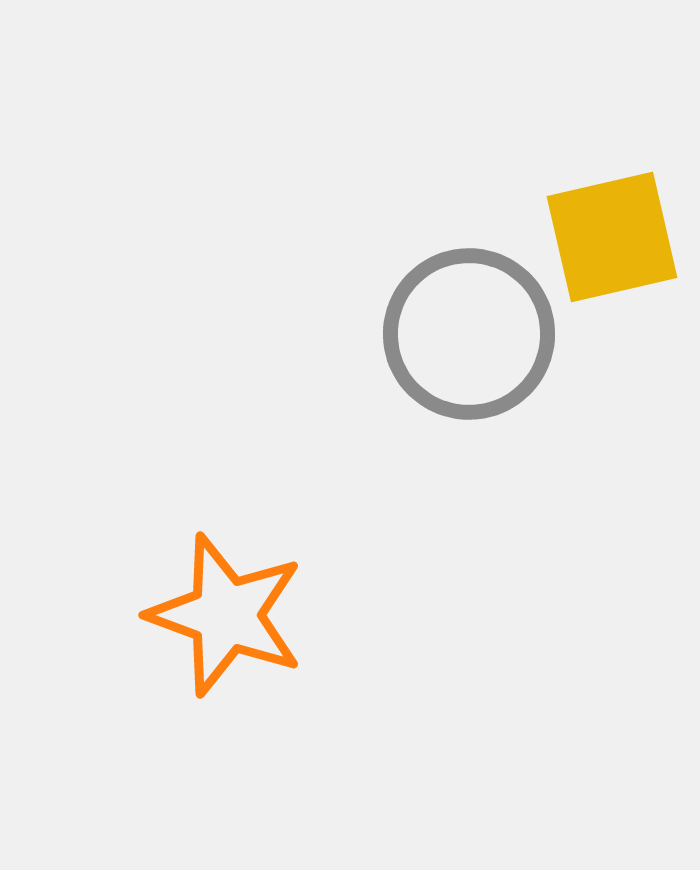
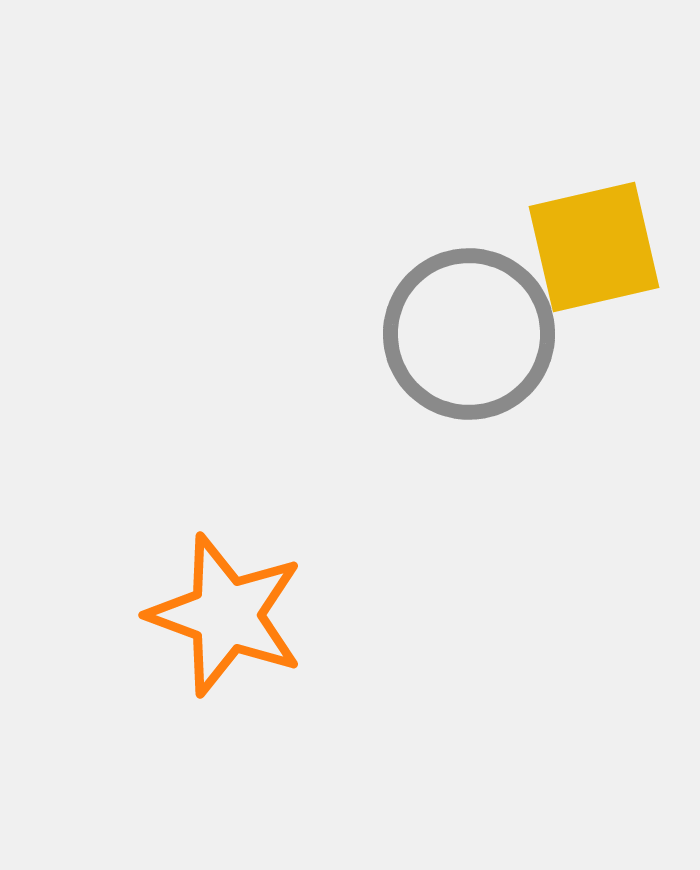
yellow square: moved 18 px left, 10 px down
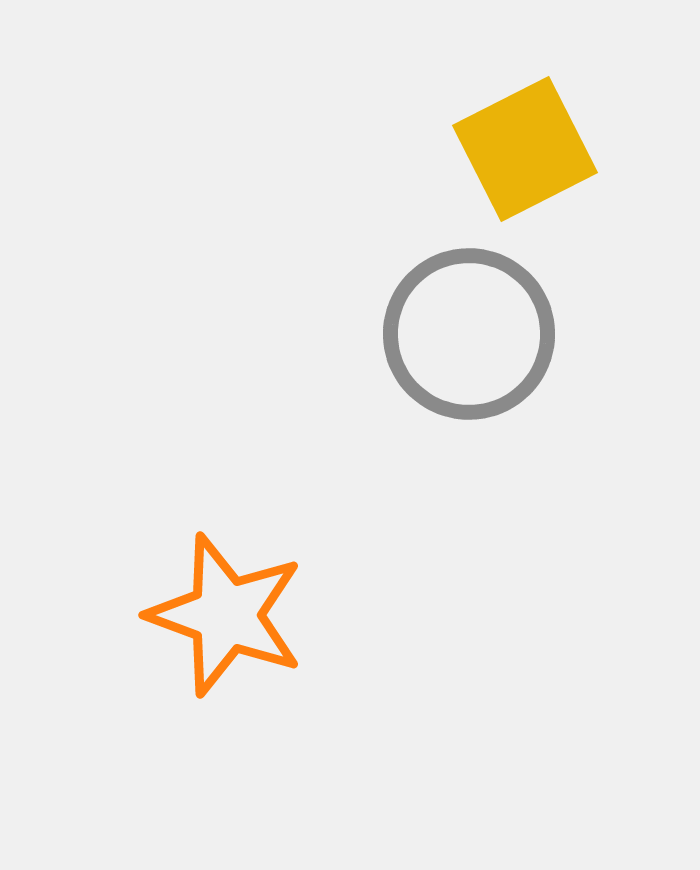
yellow square: moved 69 px left, 98 px up; rotated 14 degrees counterclockwise
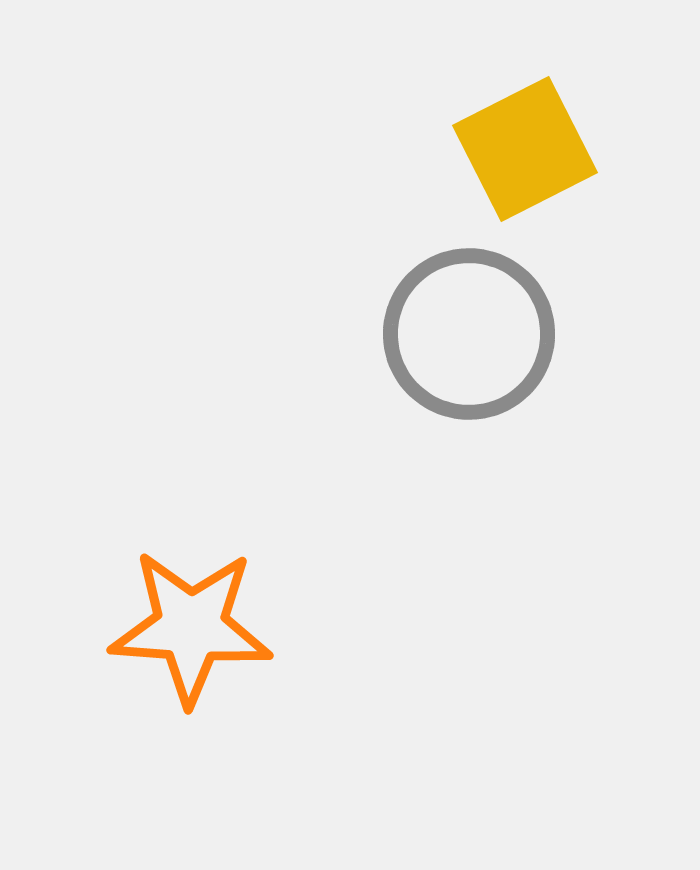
orange star: moved 35 px left, 12 px down; rotated 16 degrees counterclockwise
